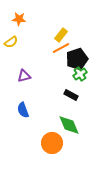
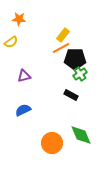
yellow rectangle: moved 2 px right
black pentagon: moved 2 px left; rotated 20 degrees clockwise
blue semicircle: rotated 84 degrees clockwise
green diamond: moved 12 px right, 10 px down
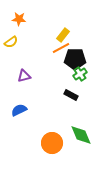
blue semicircle: moved 4 px left
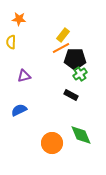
yellow semicircle: rotated 128 degrees clockwise
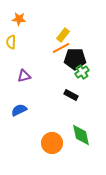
green cross: moved 2 px right, 2 px up
green diamond: rotated 10 degrees clockwise
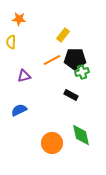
orange line: moved 9 px left, 12 px down
green cross: rotated 16 degrees clockwise
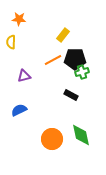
orange line: moved 1 px right
orange circle: moved 4 px up
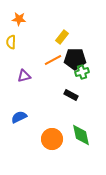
yellow rectangle: moved 1 px left, 2 px down
blue semicircle: moved 7 px down
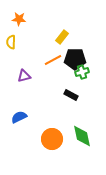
green diamond: moved 1 px right, 1 px down
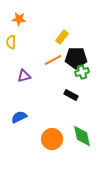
black pentagon: moved 1 px right, 1 px up
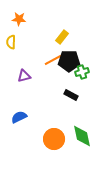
black pentagon: moved 7 px left, 3 px down
orange circle: moved 2 px right
